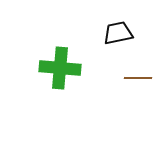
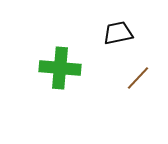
brown line: rotated 48 degrees counterclockwise
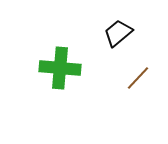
black trapezoid: rotated 28 degrees counterclockwise
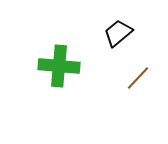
green cross: moved 1 px left, 2 px up
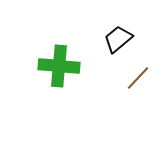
black trapezoid: moved 6 px down
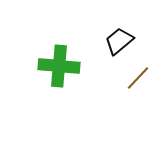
black trapezoid: moved 1 px right, 2 px down
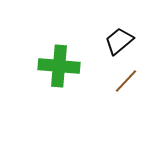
brown line: moved 12 px left, 3 px down
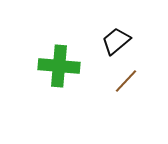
black trapezoid: moved 3 px left
